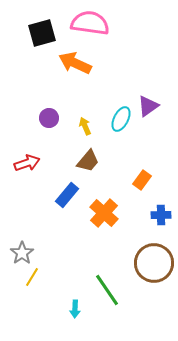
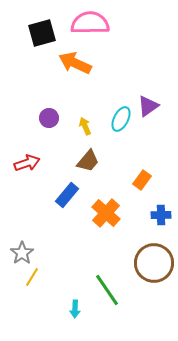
pink semicircle: rotated 9 degrees counterclockwise
orange cross: moved 2 px right
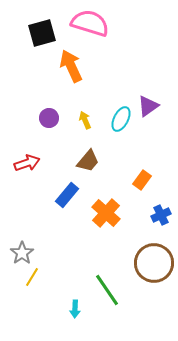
pink semicircle: rotated 18 degrees clockwise
orange arrow: moved 4 px left, 3 px down; rotated 40 degrees clockwise
yellow arrow: moved 6 px up
blue cross: rotated 24 degrees counterclockwise
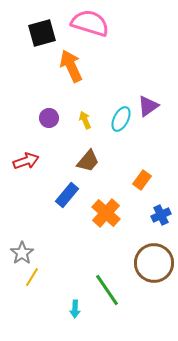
red arrow: moved 1 px left, 2 px up
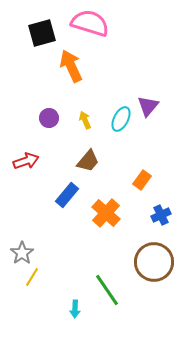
purple triangle: rotated 15 degrees counterclockwise
brown circle: moved 1 px up
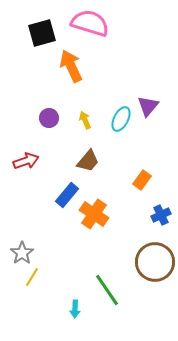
orange cross: moved 12 px left, 1 px down; rotated 8 degrees counterclockwise
brown circle: moved 1 px right
